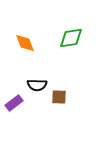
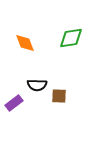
brown square: moved 1 px up
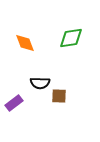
black semicircle: moved 3 px right, 2 px up
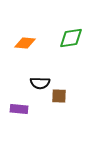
orange diamond: rotated 65 degrees counterclockwise
purple rectangle: moved 5 px right, 6 px down; rotated 42 degrees clockwise
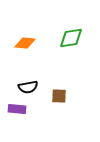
black semicircle: moved 12 px left, 4 px down; rotated 12 degrees counterclockwise
purple rectangle: moved 2 px left
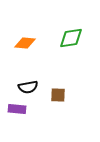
brown square: moved 1 px left, 1 px up
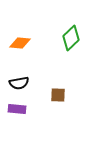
green diamond: rotated 35 degrees counterclockwise
orange diamond: moved 5 px left
black semicircle: moved 9 px left, 4 px up
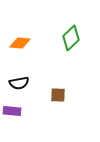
purple rectangle: moved 5 px left, 2 px down
